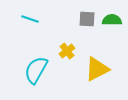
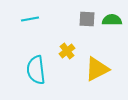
cyan line: rotated 30 degrees counterclockwise
cyan semicircle: rotated 36 degrees counterclockwise
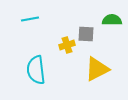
gray square: moved 1 px left, 15 px down
yellow cross: moved 6 px up; rotated 21 degrees clockwise
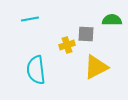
yellow triangle: moved 1 px left, 2 px up
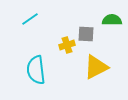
cyan line: rotated 24 degrees counterclockwise
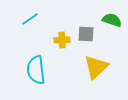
green semicircle: rotated 18 degrees clockwise
yellow cross: moved 5 px left, 5 px up; rotated 14 degrees clockwise
yellow triangle: rotated 16 degrees counterclockwise
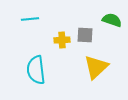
cyan line: rotated 30 degrees clockwise
gray square: moved 1 px left, 1 px down
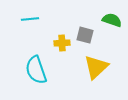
gray square: rotated 12 degrees clockwise
yellow cross: moved 3 px down
cyan semicircle: rotated 12 degrees counterclockwise
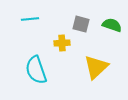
green semicircle: moved 5 px down
gray square: moved 4 px left, 11 px up
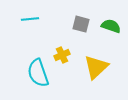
green semicircle: moved 1 px left, 1 px down
yellow cross: moved 12 px down; rotated 21 degrees counterclockwise
cyan semicircle: moved 2 px right, 3 px down
